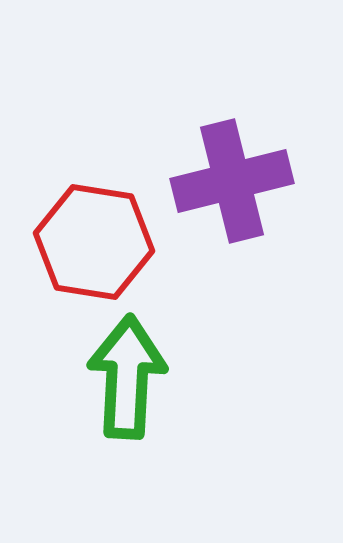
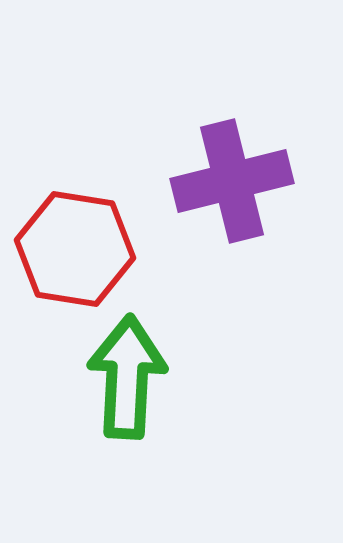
red hexagon: moved 19 px left, 7 px down
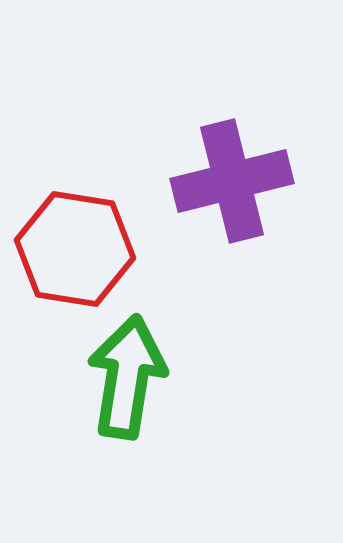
green arrow: rotated 6 degrees clockwise
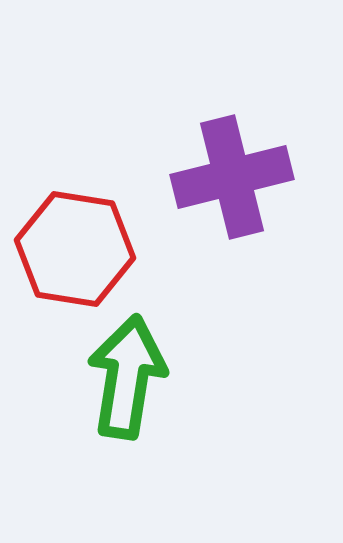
purple cross: moved 4 px up
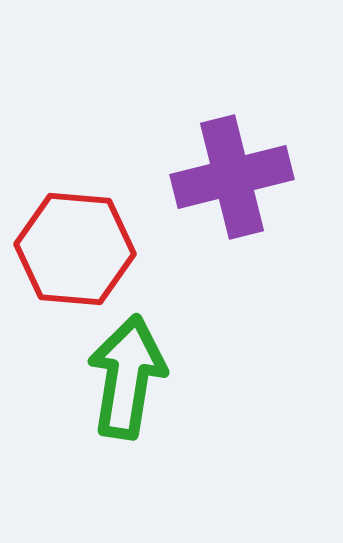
red hexagon: rotated 4 degrees counterclockwise
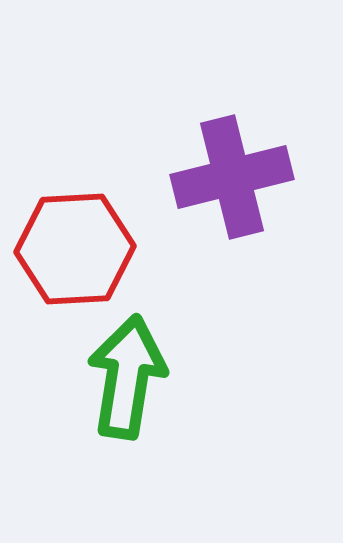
red hexagon: rotated 8 degrees counterclockwise
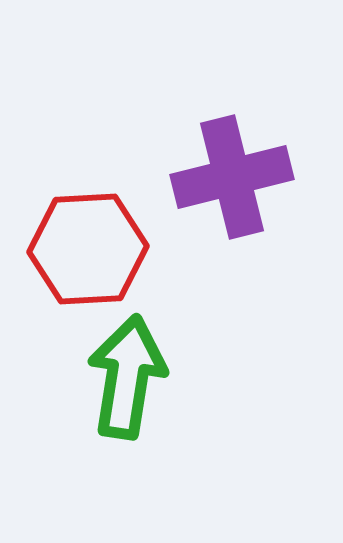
red hexagon: moved 13 px right
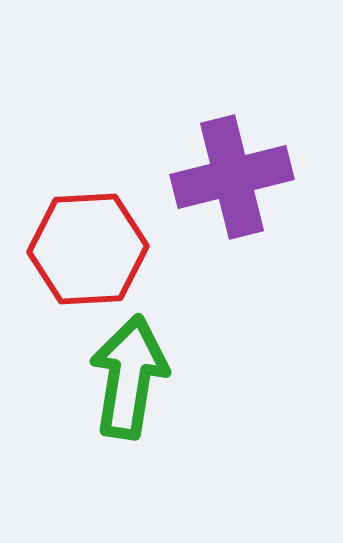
green arrow: moved 2 px right
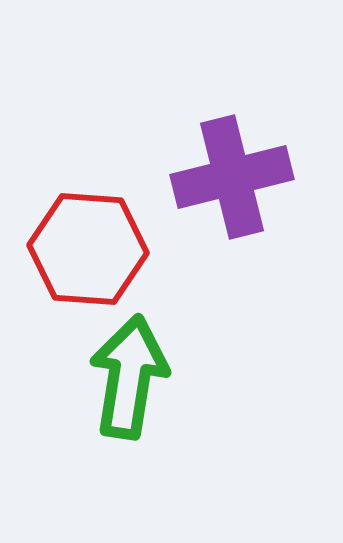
red hexagon: rotated 7 degrees clockwise
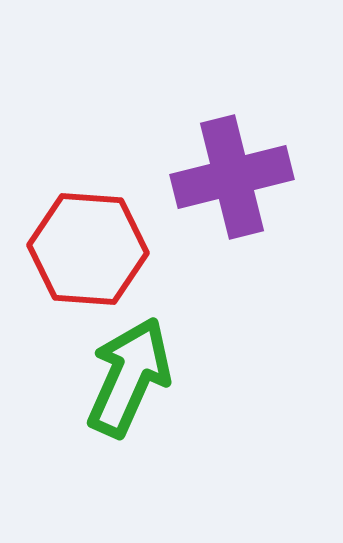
green arrow: rotated 15 degrees clockwise
